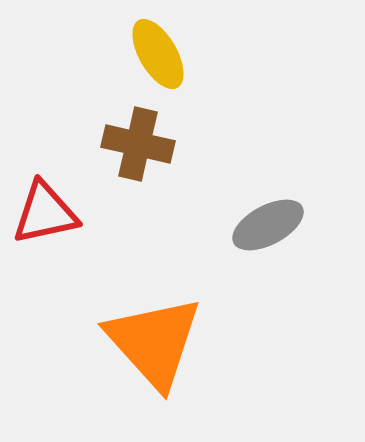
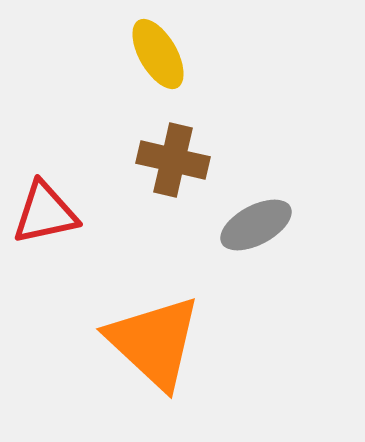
brown cross: moved 35 px right, 16 px down
gray ellipse: moved 12 px left
orange triangle: rotated 5 degrees counterclockwise
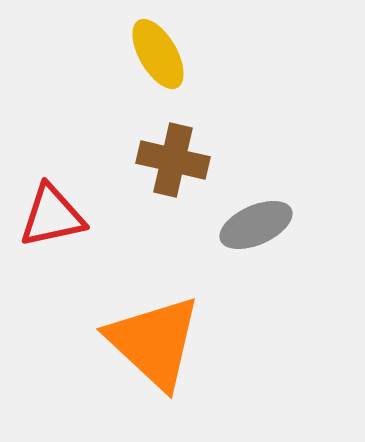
red triangle: moved 7 px right, 3 px down
gray ellipse: rotated 4 degrees clockwise
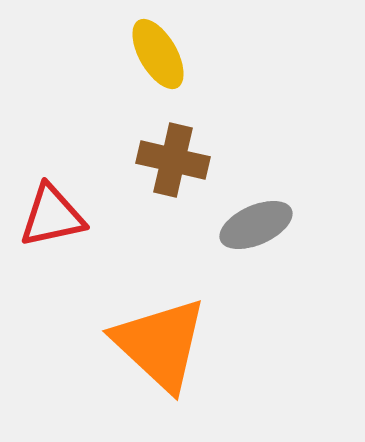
orange triangle: moved 6 px right, 2 px down
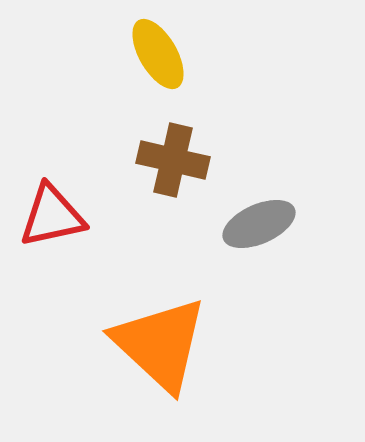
gray ellipse: moved 3 px right, 1 px up
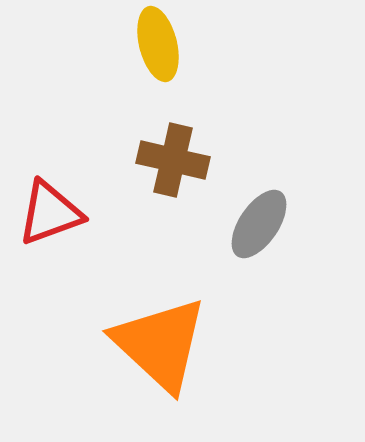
yellow ellipse: moved 10 px up; rotated 16 degrees clockwise
red triangle: moved 2 px left, 3 px up; rotated 8 degrees counterclockwise
gray ellipse: rotated 32 degrees counterclockwise
